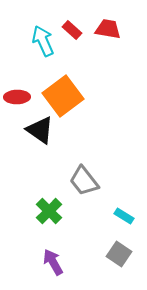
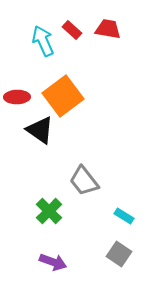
purple arrow: rotated 140 degrees clockwise
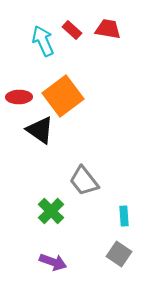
red ellipse: moved 2 px right
green cross: moved 2 px right
cyan rectangle: rotated 54 degrees clockwise
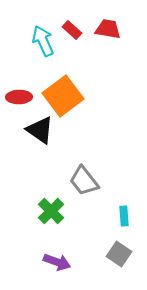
purple arrow: moved 4 px right
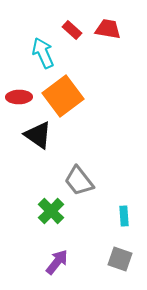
cyan arrow: moved 12 px down
black triangle: moved 2 px left, 5 px down
gray trapezoid: moved 5 px left
gray square: moved 1 px right, 5 px down; rotated 15 degrees counterclockwise
purple arrow: rotated 72 degrees counterclockwise
